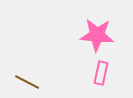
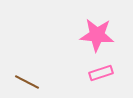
pink rectangle: rotated 60 degrees clockwise
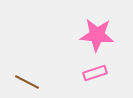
pink rectangle: moved 6 px left
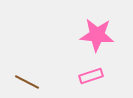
pink rectangle: moved 4 px left, 3 px down
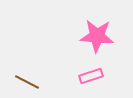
pink star: moved 1 px down
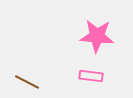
pink rectangle: rotated 25 degrees clockwise
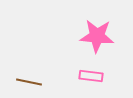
brown line: moved 2 px right; rotated 15 degrees counterclockwise
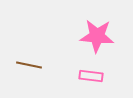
brown line: moved 17 px up
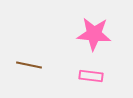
pink star: moved 3 px left, 2 px up
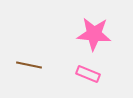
pink rectangle: moved 3 px left, 2 px up; rotated 15 degrees clockwise
